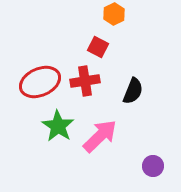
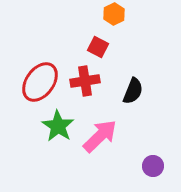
red ellipse: rotated 30 degrees counterclockwise
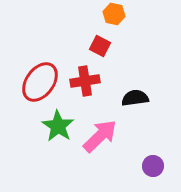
orange hexagon: rotated 20 degrees counterclockwise
red square: moved 2 px right, 1 px up
black semicircle: moved 2 px right, 7 px down; rotated 120 degrees counterclockwise
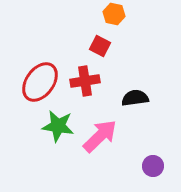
green star: rotated 24 degrees counterclockwise
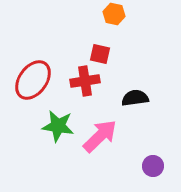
red square: moved 8 px down; rotated 15 degrees counterclockwise
red ellipse: moved 7 px left, 2 px up
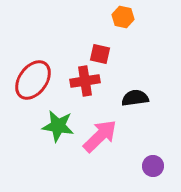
orange hexagon: moved 9 px right, 3 px down
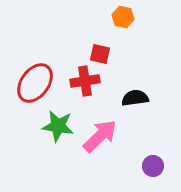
red ellipse: moved 2 px right, 3 px down
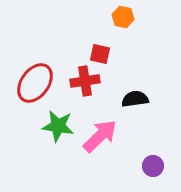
black semicircle: moved 1 px down
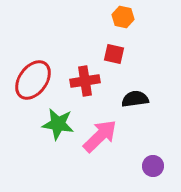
red square: moved 14 px right
red ellipse: moved 2 px left, 3 px up
green star: moved 2 px up
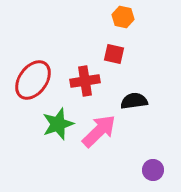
black semicircle: moved 1 px left, 2 px down
green star: rotated 28 degrees counterclockwise
pink arrow: moved 1 px left, 5 px up
purple circle: moved 4 px down
